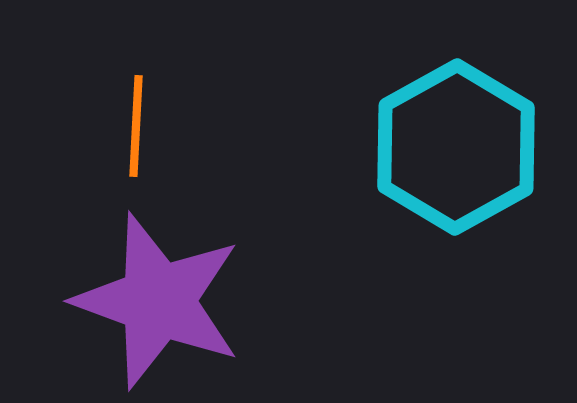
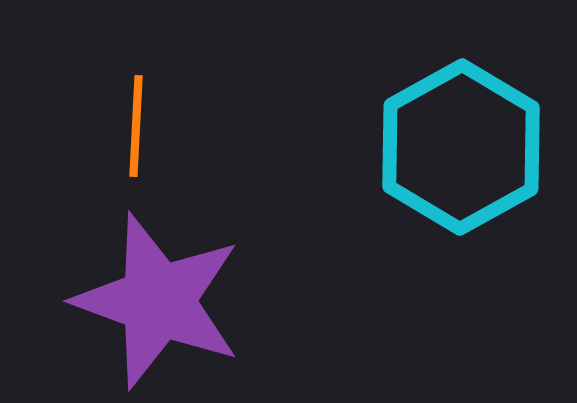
cyan hexagon: moved 5 px right
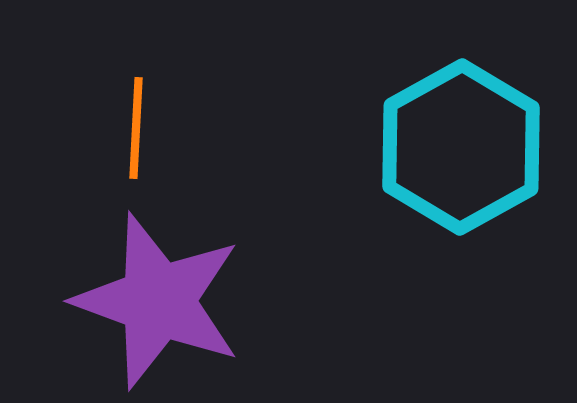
orange line: moved 2 px down
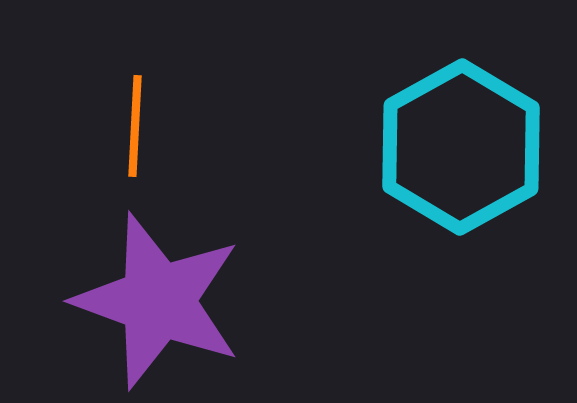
orange line: moved 1 px left, 2 px up
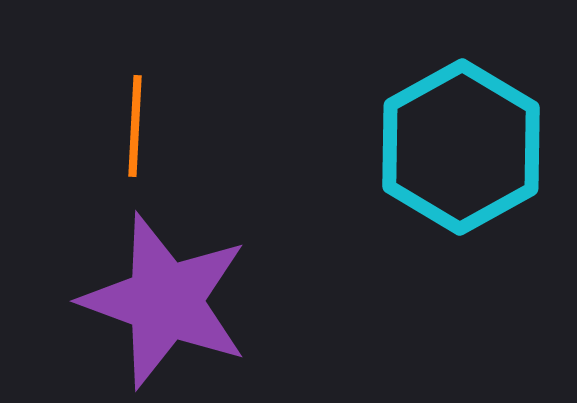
purple star: moved 7 px right
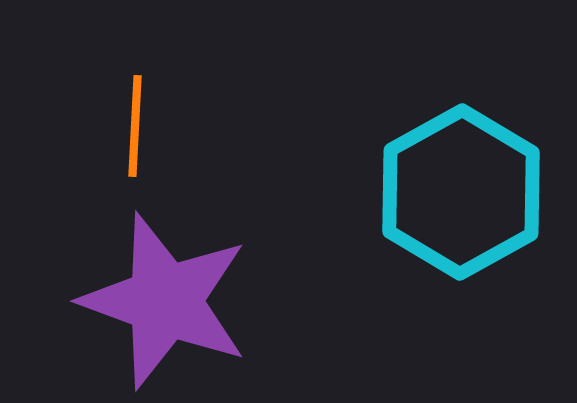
cyan hexagon: moved 45 px down
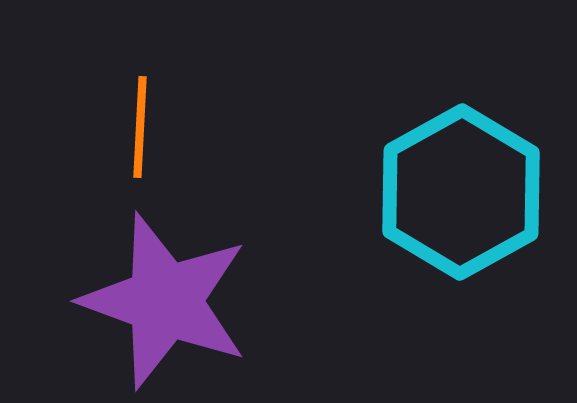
orange line: moved 5 px right, 1 px down
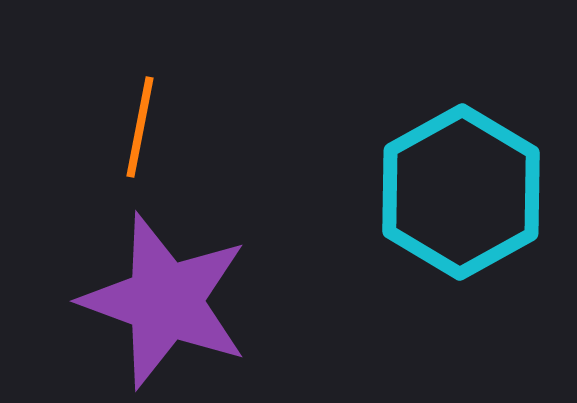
orange line: rotated 8 degrees clockwise
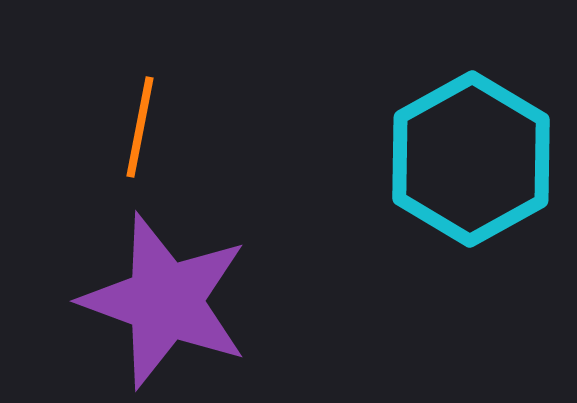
cyan hexagon: moved 10 px right, 33 px up
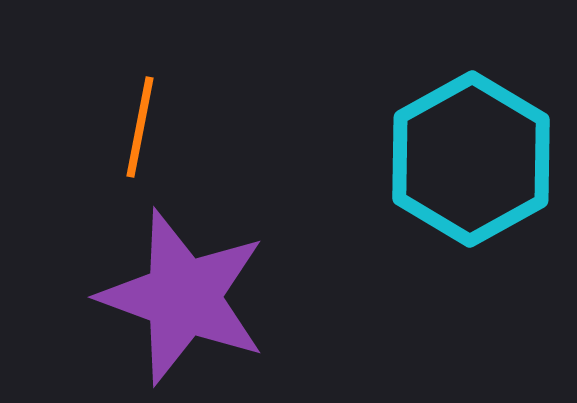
purple star: moved 18 px right, 4 px up
